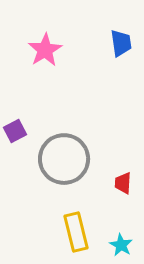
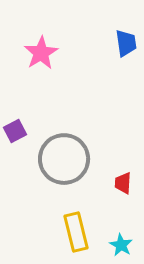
blue trapezoid: moved 5 px right
pink star: moved 4 px left, 3 px down
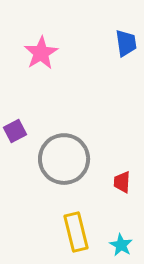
red trapezoid: moved 1 px left, 1 px up
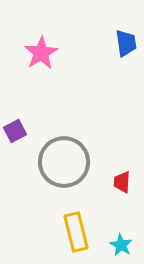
gray circle: moved 3 px down
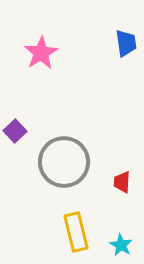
purple square: rotated 15 degrees counterclockwise
